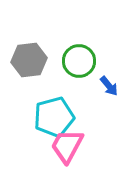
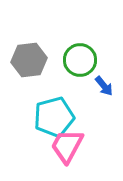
green circle: moved 1 px right, 1 px up
blue arrow: moved 5 px left
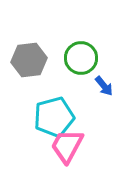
green circle: moved 1 px right, 2 px up
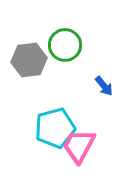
green circle: moved 16 px left, 13 px up
cyan pentagon: moved 1 px right, 11 px down
pink trapezoid: moved 12 px right
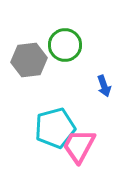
blue arrow: rotated 20 degrees clockwise
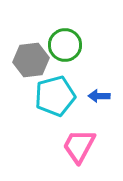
gray hexagon: moved 2 px right
blue arrow: moved 5 px left, 10 px down; rotated 110 degrees clockwise
cyan pentagon: moved 32 px up
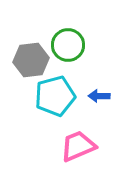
green circle: moved 3 px right
pink trapezoid: moved 1 px left; rotated 39 degrees clockwise
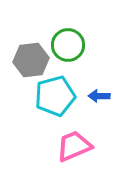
pink trapezoid: moved 4 px left
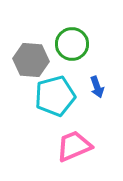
green circle: moved 4 px right, 1 px up
gray hexagon: rotated 12 degrees clockwise
blue arrow: moved 2 px left, 9 px up; rotated 110 degrees counterclockwise
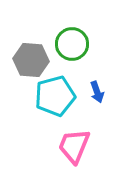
blue arrow: moved 5 px down
pink trapezoid: rotated 45 degrees counterclockwise
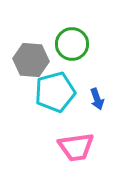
blue arrow: moved 7 px down
cyan pentagon: moved 4 px up
pink trapezoid: moved 2 px right, 1 px down; rotated 120 degrees counterclockwise
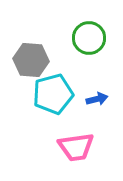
green circle: moved 17 px right, 6 px up
cyan pentagon: moved 2 px left, 2 px down
blue arrow: rotated 85 degrees counterclockwise
